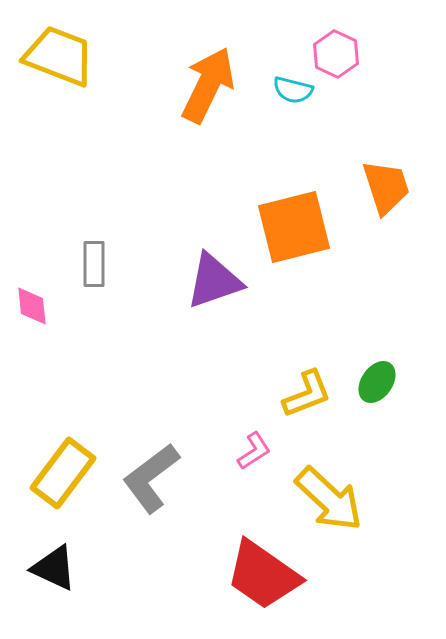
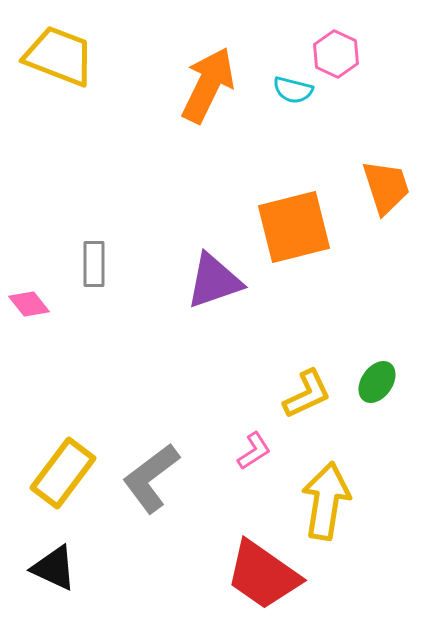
pink diamond: moved 3 px left, 2 px up; rotated 33 degrees counterclockwise
yellow L-shape: rotated 4 degrees counterclockwise
yellow arrow: moved 3 px left, 2 px down; rotated 124 degrees counterclockwise
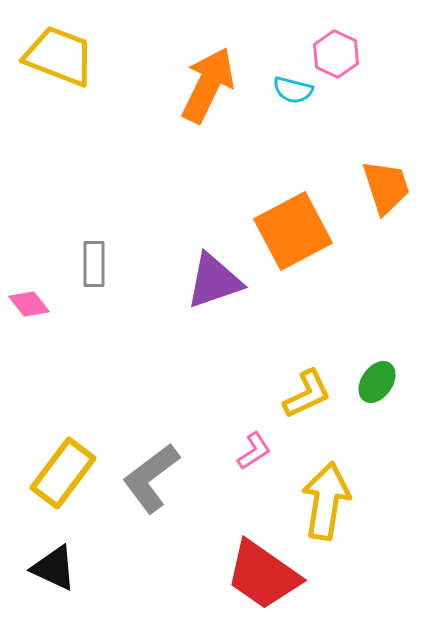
orange square: moved 1 px left, 4 px down; rotated 14 degrees counterclockwise
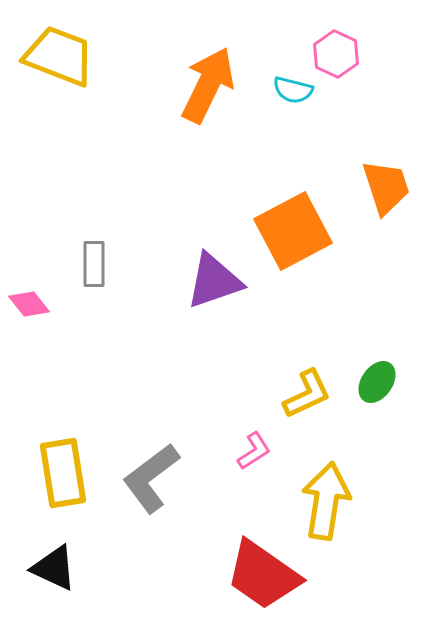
yellow rectangle: rotated 46 degrees counterclockwise
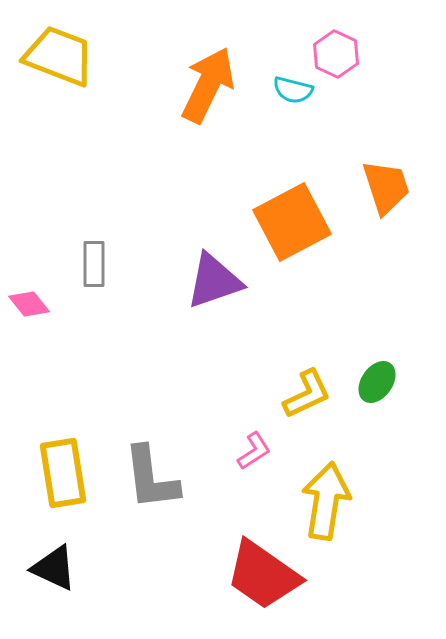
orange square: moved 1 px left, 9 px up
gray L-shape: rotated 60 degrees counterclockwise
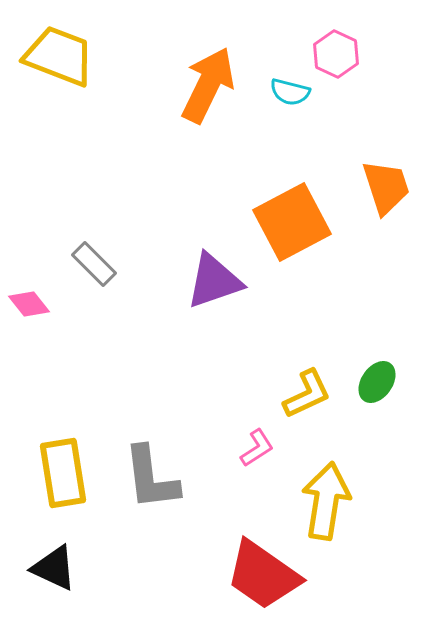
cyan semicircle: moved 3 px left, 2 px down
gray rectangle: rotated 45 degrees counterclockwise
pink L-shape: moved 3 px right, 3 px up
